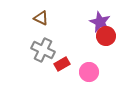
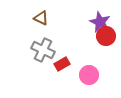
pink circle: moved 3 px down
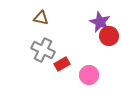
brown triangle: rotated 14 degrees counterclockwise
red circle: moved 3 px right
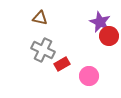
brown triangle: moved 1 px left
pink circle: moved 1 px down
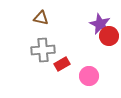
brown triangle: moved 1 px right
purple star: moved 2 px down
gray cross: rotated 30 degrees counterclockwise
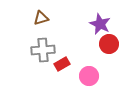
brown triangle: rotated 28 degrees counterclockwise
red circle: moved 8 px down
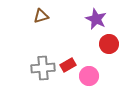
brown triangle: moved 2 px up
purple star: moved 4 px left, 5 px up
gray cross: moved 18 px down
red rectangle: moved 6 px right, 1 px down
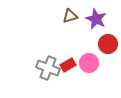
brown triangle: moved 29 px right
red circle: moved 1 px left
gray cross: moved 5 px right; rotated 25 degrees clockwise
pink circle: moved 13 px up
